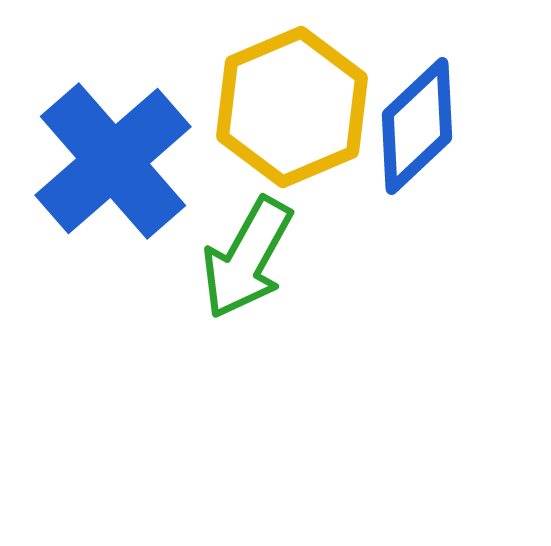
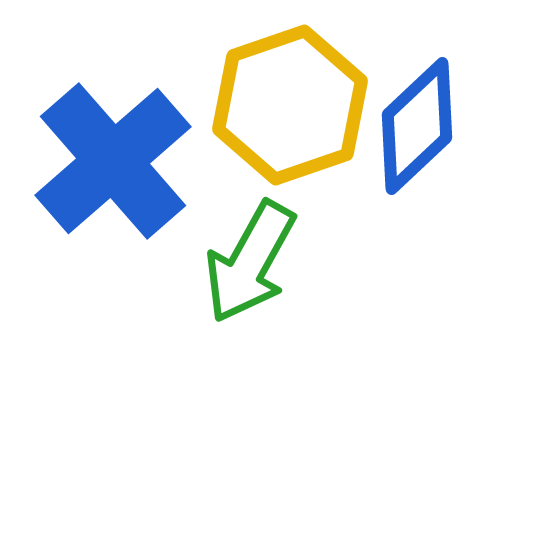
yellow hexagon: moved 2 px left, 2 px up; rotated 4 degrees clockwise
green arrow: moved 3 px right, 4 px down
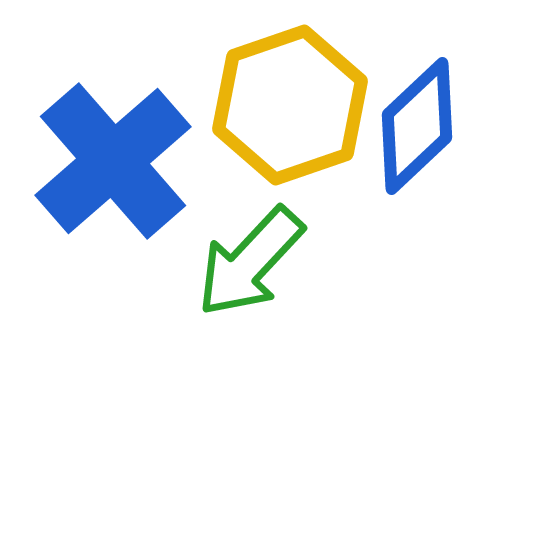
green arrow: rotated 14 degrees clockwise
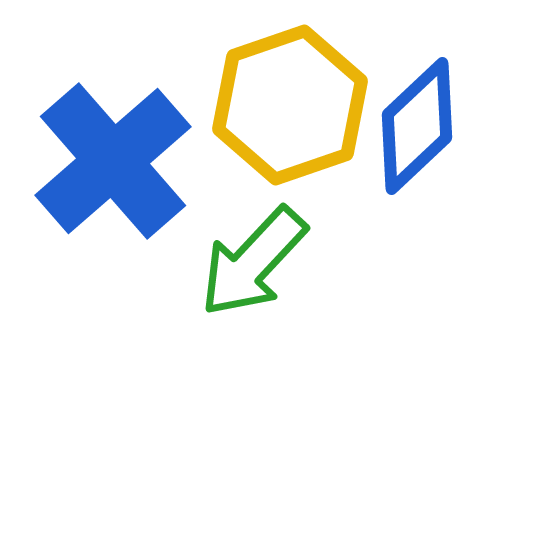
green arrow: moved 3 px right
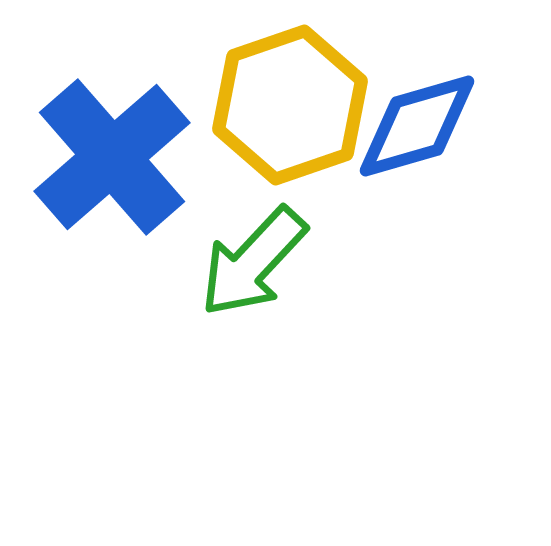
blue diamond: rotated 27 degrees clockwise
blue cross: moved 1 px left, 4 px up
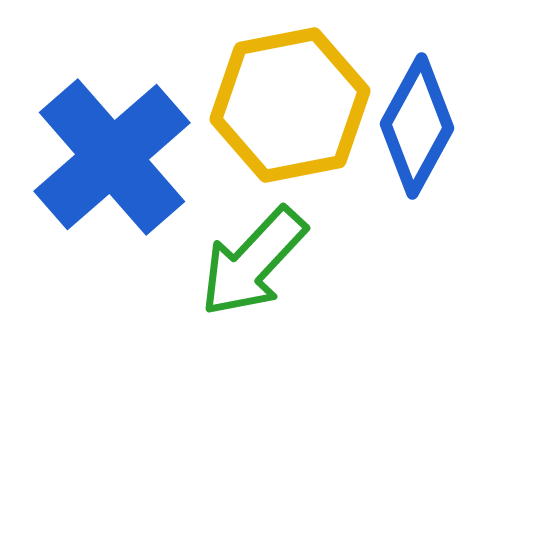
yellow hexagon: rotated 8 degrees clockwise
blue diamond: rotated 45 degrees counterclockwise
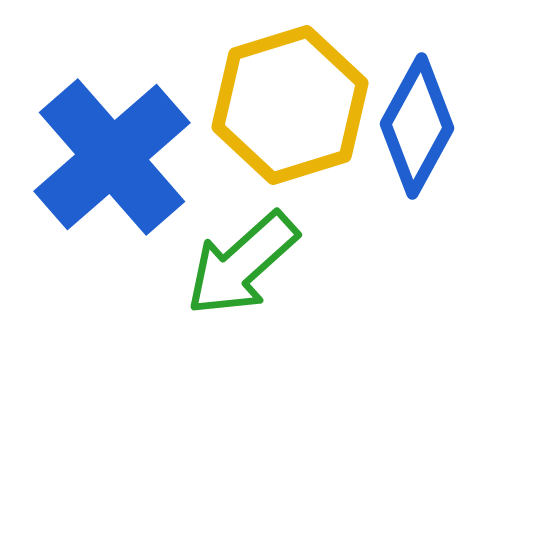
yellow hexagon: rotated 6 degrees counterclockwise
green arrow: moved 11 px left, 2 px down; rotated 5 degrees clockwise
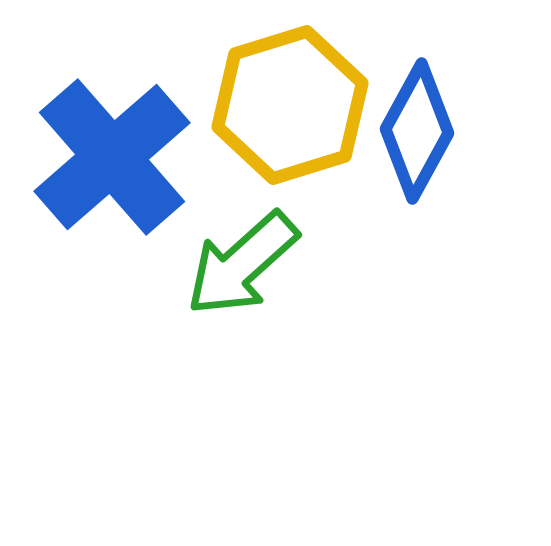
blue diamond: moved 5 px down
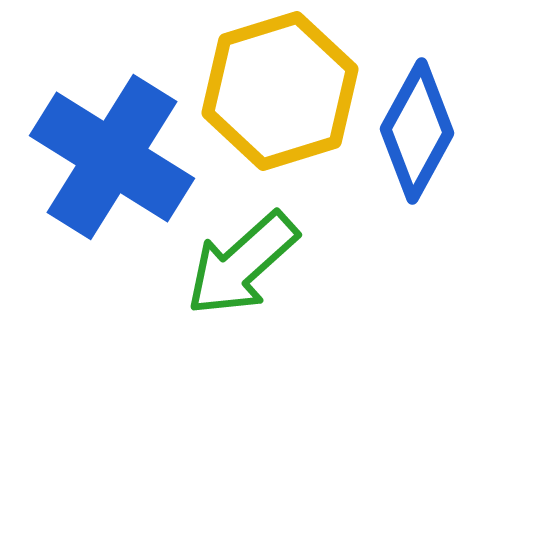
yellow hexagon: moved 10 px left, 14 px up
blue cross: rotated 17 degrees counterclockwise
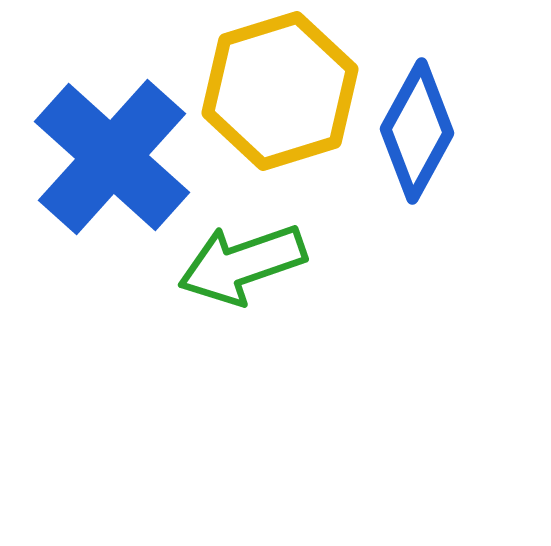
blue cross: rotated 10 degrees clockwise
green arrow: rotated 23 degrees clockwise
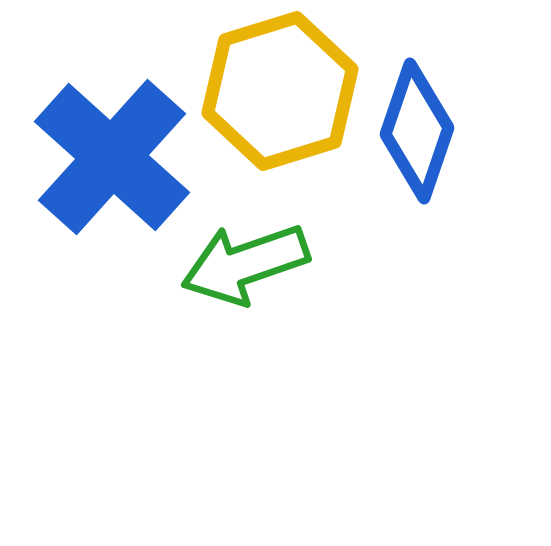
blue diamond: rotated 10 degrees counterclockwise
green arrow: moved 3 px right
